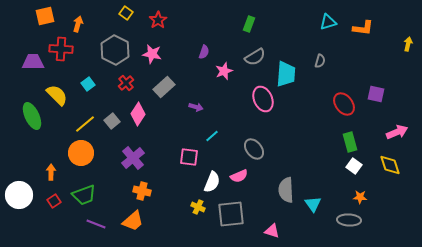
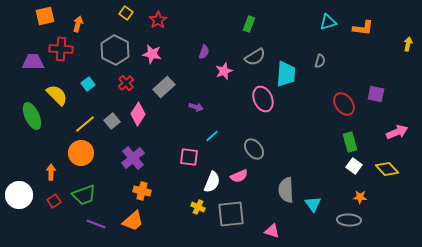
yellow diamond at (390, 165): moved 3 px left, 4 px down; rotated 25 degrees counterclockwise
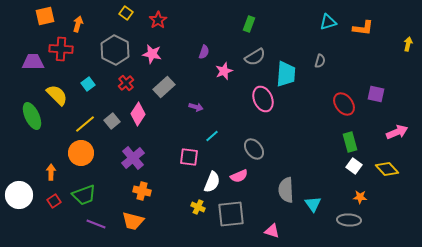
orange trapezoid at (133, 221): rotated 55 degrees clockwise
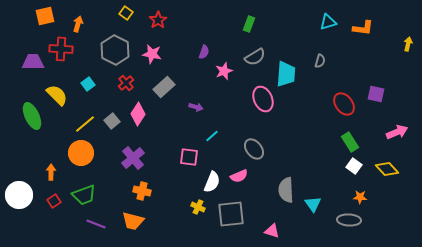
green rectangle at (350, 142): rotated 18 degrees counterclockwise
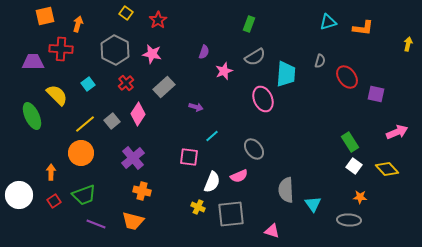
red ellipse at (344, 104): moved 3 px right, 27 px up
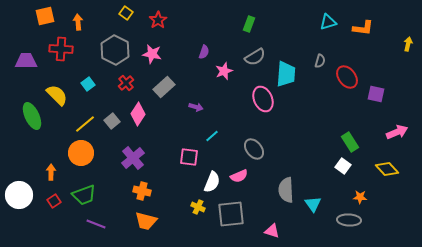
orange arrow at (78, 24): moved 2 px up; rotated 21 degrees counterclockwise
purple trapezoid at (33, 62): moved 7 px left, 1 px up
white square at (354, 166): moved 11 px left
orange trapezoid at (133, 221): moved 13 px right
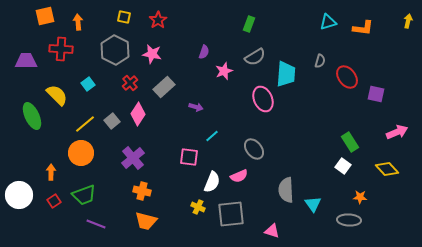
yellow square at (126, 13): moved 2 px left, 4 px down; rotated 24 degrees counterclockwise
yellow arrow at (408, 44): moved 23 px up
red cross at (126, 83): moved 4 px right
